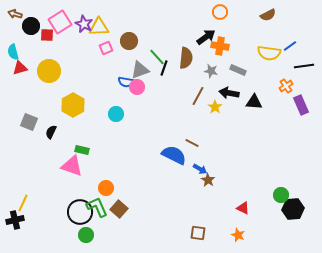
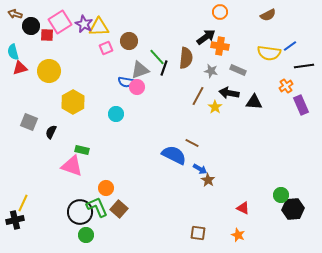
yellow hexagon at (73, 105): moved 3 px up
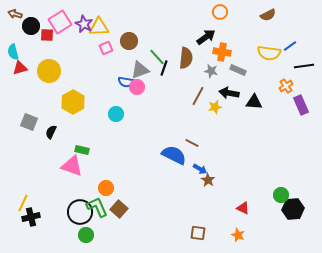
orange cross at (220, 46): moved 2 px right, 6 px down
yellow star at (215, 107): rotated 24 degrees clockwise
black cross at (15, 220): moved 16 px right, 3 px up
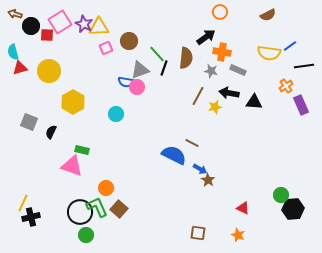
green line at (157, 57): moved 3 px up
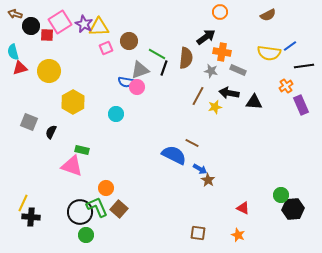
green line at (157, 54): rotated 18 degrees counterclockwise
black cross at (31, 217): rotated 18 degrees clockwise
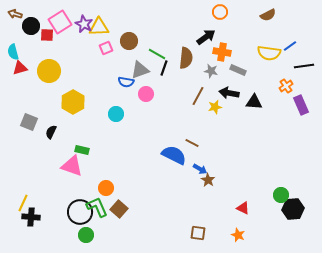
pink circle at (137, 87): moved 9 px right, 7 px down
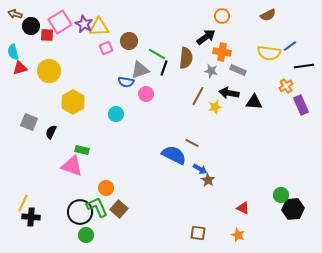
orange circle at (220, 12): moved 2 px right, 4 px down
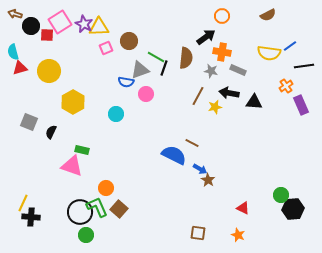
green line at (157, 54): moved 1 px left, 3 px down
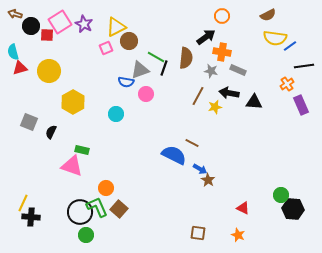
yellow triangle at (99, 27): moved 17 px right; rotated 25 degrees counterclockwise
yellow semicircle at (269, 53): moved 6 px right, 15 px up
orange cross at (286, 86): moved 1 px right, 2 px up
black hexagon at (293, 209): rotated 10 degrees clockwise
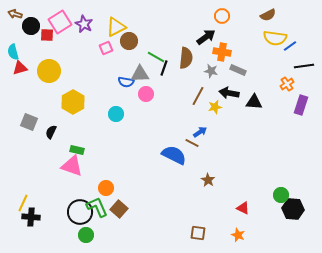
gray triangle at (140, 70): moved 4 px down; rotated 18 degrees clockwise
purple rectangle at (301, 105): rotated 42 degrees clockwise
green rectangle at (82, 150): moved 5 px left
blue arrow at (200, 169): moved 37 px up; rotated 64 degrees counterclockwise
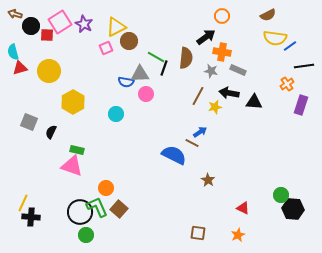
orange star at (238, 235): rotated 24 degrees clockwise
